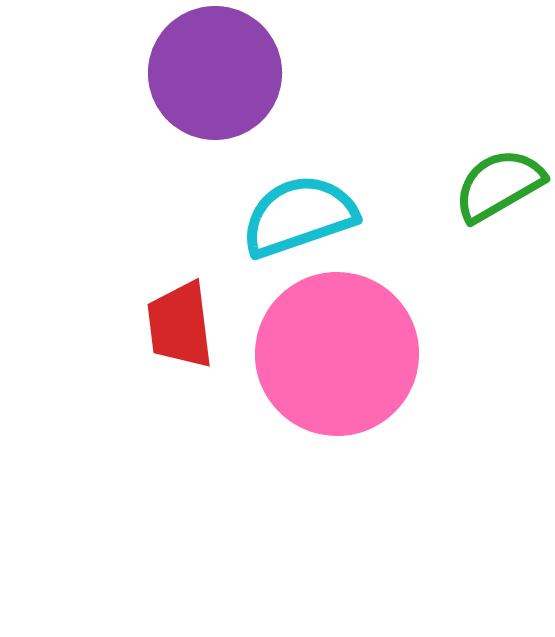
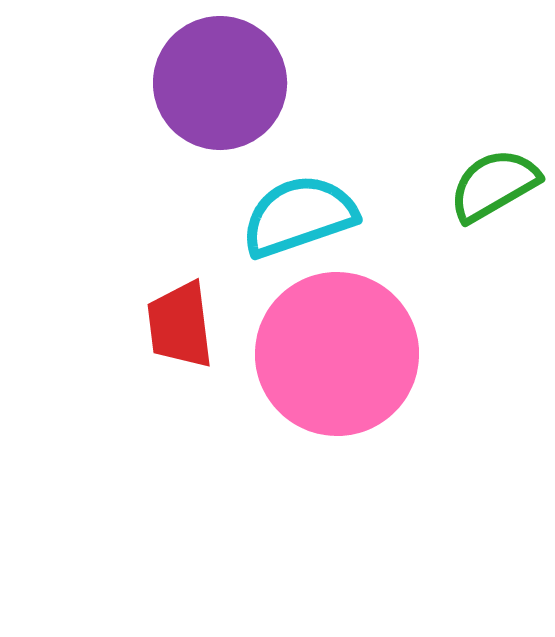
purple circle: moved 5 px right, 10 px down
green semicircle: moved 5 px left
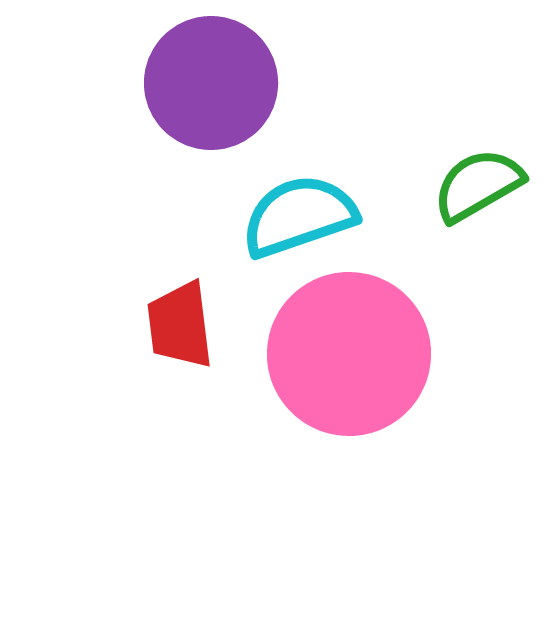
purple circle: moved 9 px left
green semicircle: moved 16 px left
pink circle: moved 12 px right
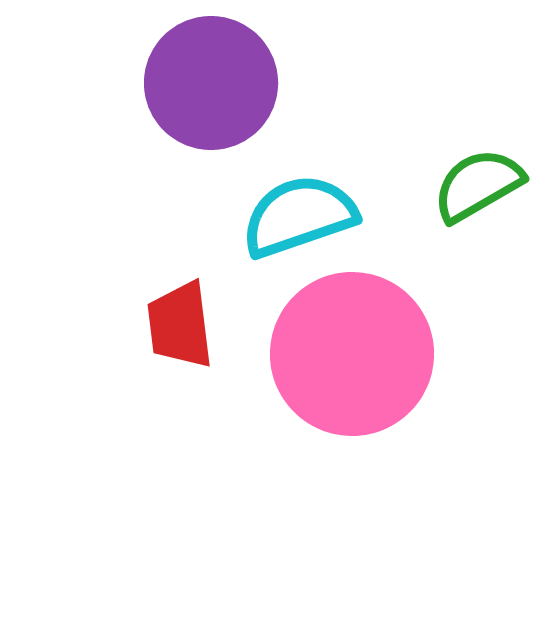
pink circle: moved 3 px right
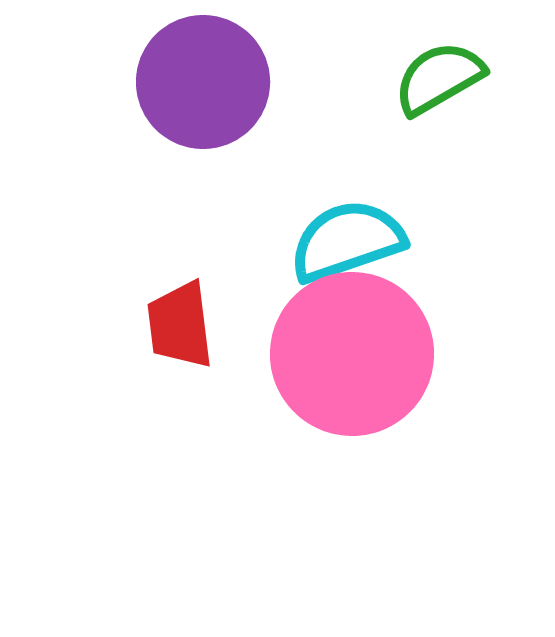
purple circle: moved 8 px left, 1 px up
green semicircle: moved 39 px left, 107 px up
cyan semicircle: moved 48 px right, 25 px down
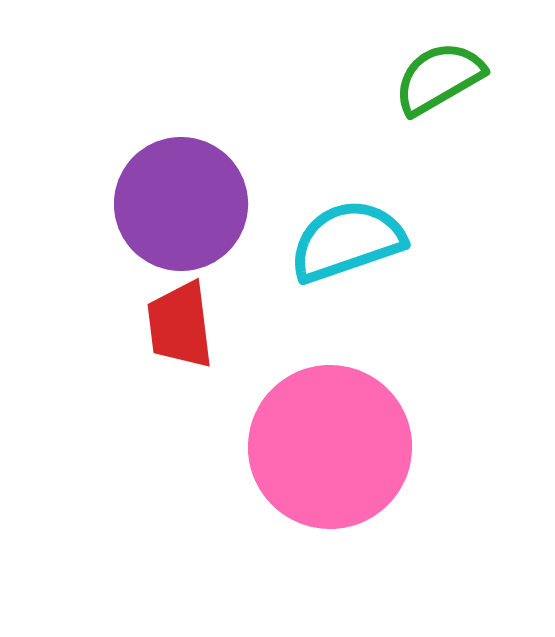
purple circle: moved 22 px left, 122 px down
pink circle: moved 22 px left, 93 px down
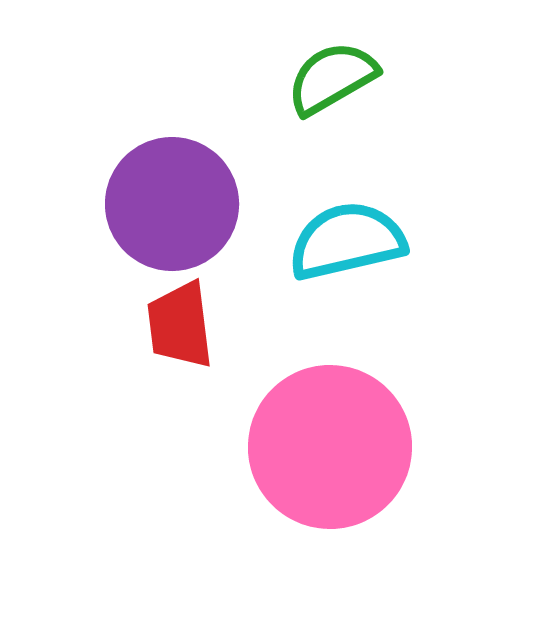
green semicircle: moved 107 px left
purple circle: moved 9 px left
cyan semicircle: rotated 6 degrees clockwise
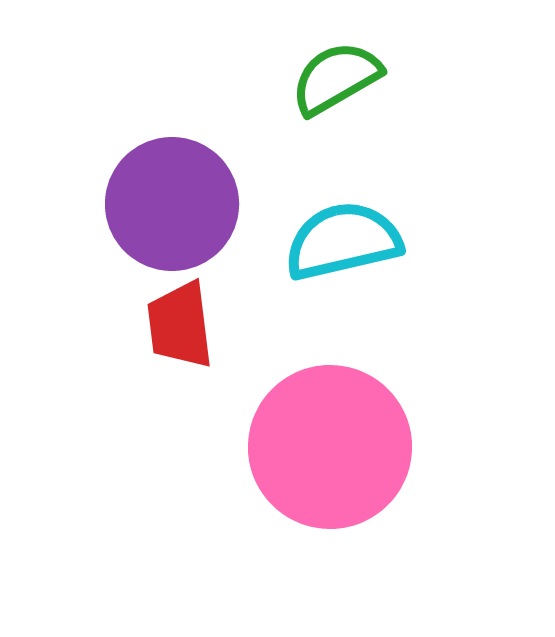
green semicircle: moved 4 px right
cyan semicircle: moved 4 px left
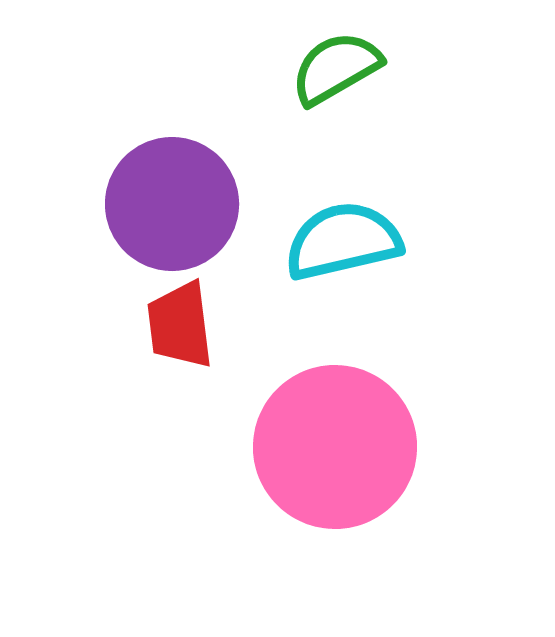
green semicircle: moved 10 px up
pink circle: moved 5 px right
